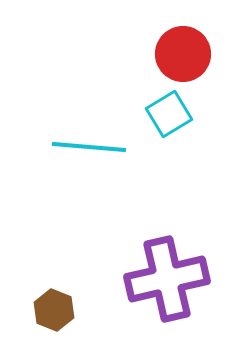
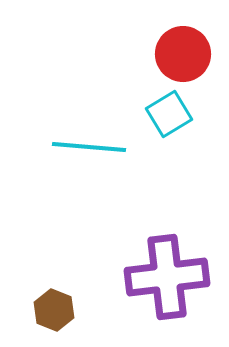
purple cross: moved 2 px up; rotated 6 degrees clockwise
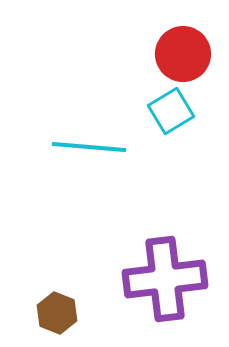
cyan square: moved 2 px right, 3 px up
purple cross: moved 2 px left, 2 px down
brown hexagon: moved 3 px right, 3 px down
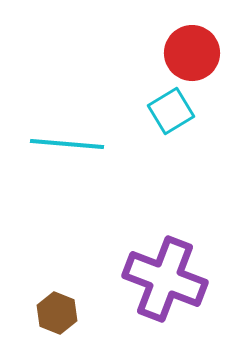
red circle: moved 9 px right, 1 px up
cyan line: moved 22 px left, 3 px up
purple cross: rotated 28 degrees clockwise
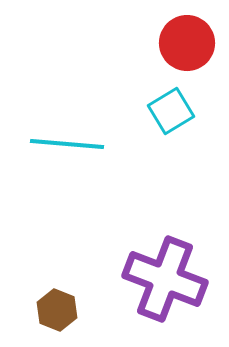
red circle: moved 5 px left, 10 px up
brown hexagon: moved 3 px up
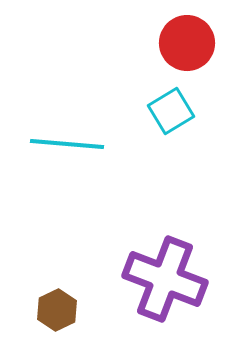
brown hexagon: rotated 12 degrees clockwise
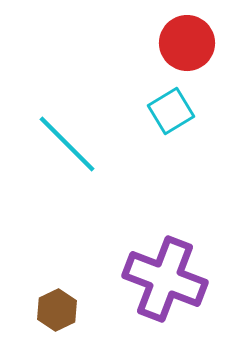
cyan line: rotated 40 degrees clockwise
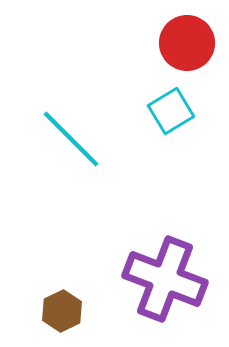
cyan line: moved 4 px right, 5 px up
brown hexagon: moved 5 px right, 1 px down
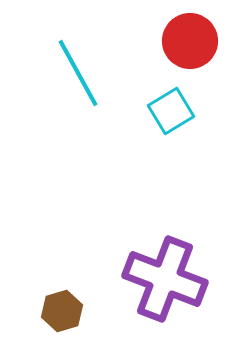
red circle: moved 3 px right, 2 px up
cyan line: moved 7 px right, 66 px up; rotated 16 degrees clockwise
brown hexagon: rotated 9 degrees clockwise
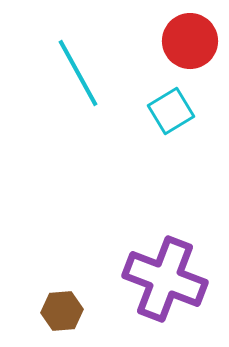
brown hexagon: rotated 12 degrees clockwise
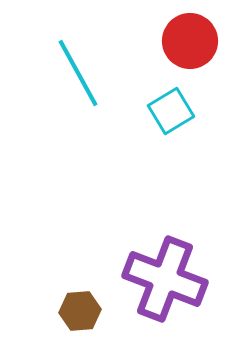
brown hexagon: moved 18 px right
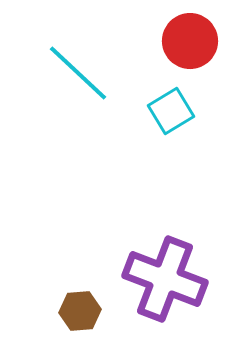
cyan line: rotated 18 degrees counterclockwise
